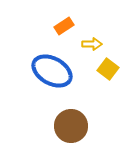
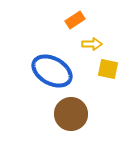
orange rectangle: moved 11 px right, 6 px up
yellow square: rotated 25 degrees counterclockwise
brown circle: moved 12 px up
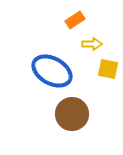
brown circle: moved 1 px right
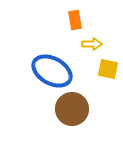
orange rectangle: rotated 66 degrees counterclockwise
brown circle: moved 5 px up
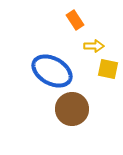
orange rectangle: rotated 24 degrees counterclockwise
yellow arrow: moved 2 px right, 2 px down
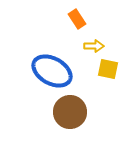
orange rectangle: moved 2 px right, 1 px up
brown circle: moved 2 px left, 3 px down
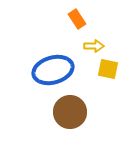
blue ellipse: moved 1 px right, 1 px up; rotated 45 degrees counterclockwise
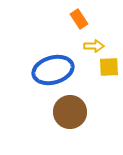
orange rectangle: moved 2 px right
yellow square: moved 1 px right, 2 px up; rotated 15 degrees counterclockwise
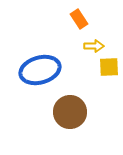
blue ellipse: moved 13 px left
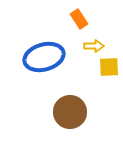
blue ellipse: moved 4 px right, 13 px up
